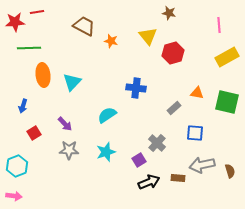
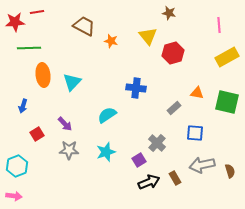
red square: moved 3 px right, 1 px down
brown rectangle: moved 3 px left; rotated 56 degrees clockwise
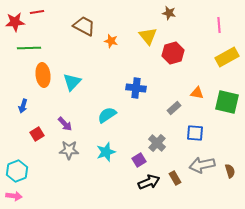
cyan hexagon: moved 5 px down
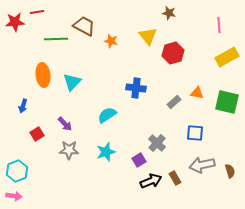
green line: moved 27 px right, 9 px up
gray rectangle: moved 6 px up
black arrow: moved 2 px right, 1 px up
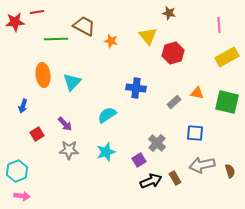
pink arrow: moved 8 px right
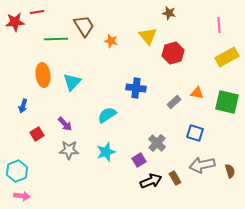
brown trapezoid: rotated 30 degrees clockwise
blue square: rotated 12 degrees clockwise
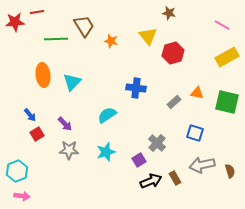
pink line: moved 3 px right; rotated 56 degrees counterclockwise
blue arrow: moved 7 px right, 9 px down; rotated 56 degrees counterclockwise
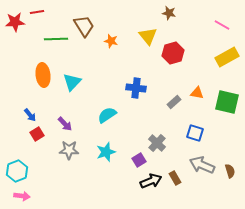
gray arrow: rotated 35 degrees clockwise
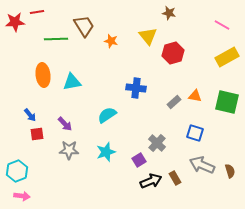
cyan triangle: rotated 36 degrees clockwise
orange triangle: moved 2 px left, 3 px down
red square: rotated 24 degrees clockwise
